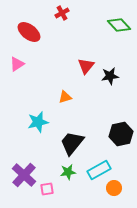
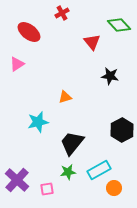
red triangle: moved 6 px right, 24 px up; rotated 18 degrees counterclockwise
black star: rotated 18 degrees clockwise
black hexagon: moved 1 px right, 4 px up; rotated 15 degrees counterclockwise
purple cross: moved 7 px left, 5 px down
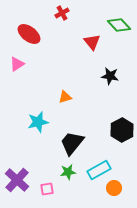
red ellipse: moved 2 px down
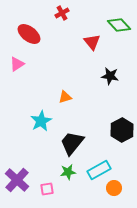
cyan star: moved 3 px right, 1 px up; rotated 15 degrees counterclockwise
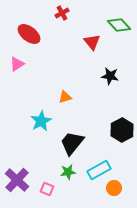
pink square: rotated 32 degrees clockwise
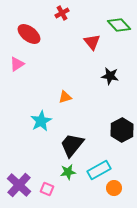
black trapezoid: moved 2 px down
purple cross: moved 2 px right, 5 px down
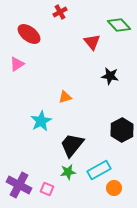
red cross: moved 2 px left, 1 px up
purple cross: rotated 15 degrees counterclockwise
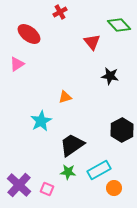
black trapezoid: rotated 16 degrees clockwise
green star: rotated 14 degrees clockwise
purple cross: rotated 15 degrees clockwise
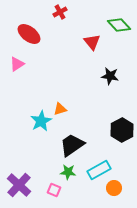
orange triangle: moved 5 px left, 12 px down
pink square: moved 7 px right, 1 px down
